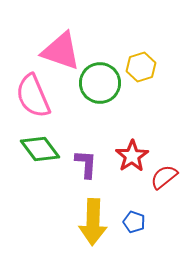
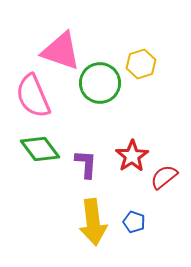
yellow hexagon: moved 3 px up
yellow arrow: rotated 9 degrees counterclockwise
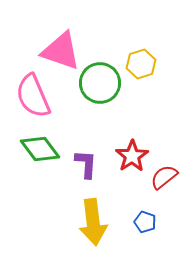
blue pentagon: moved 11 px right
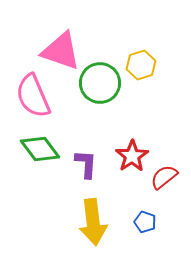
yellow hexagon: moved 1 px down
